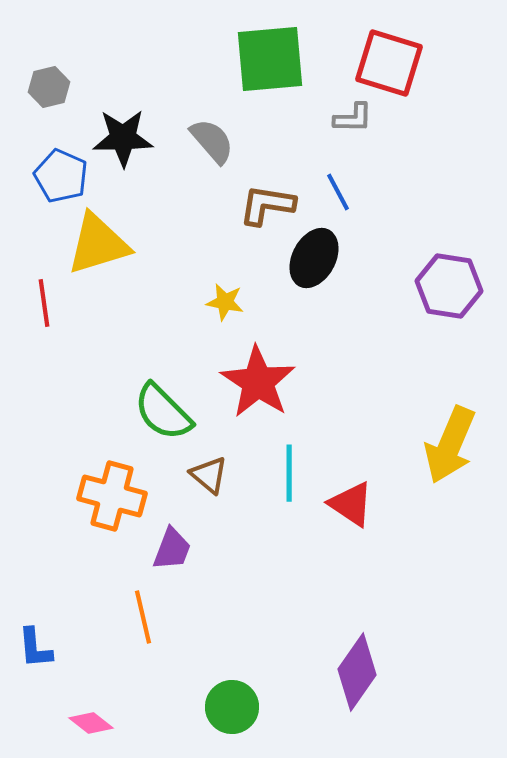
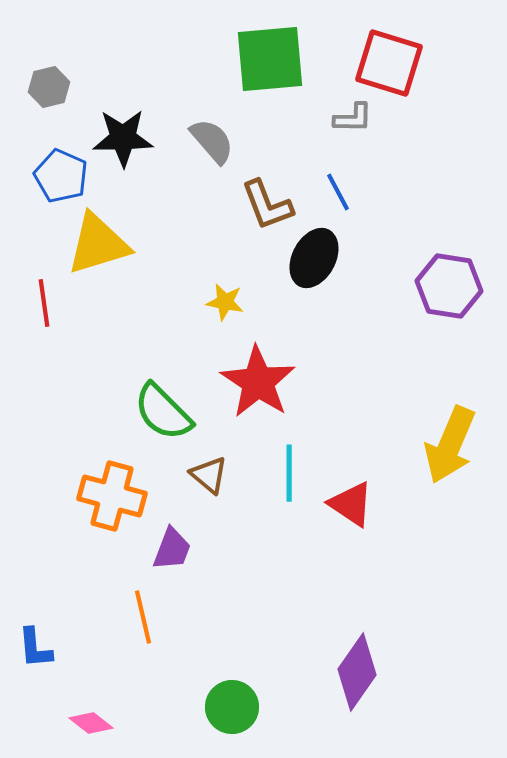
brown L-shape: rotated 120 degrees counterclockwise
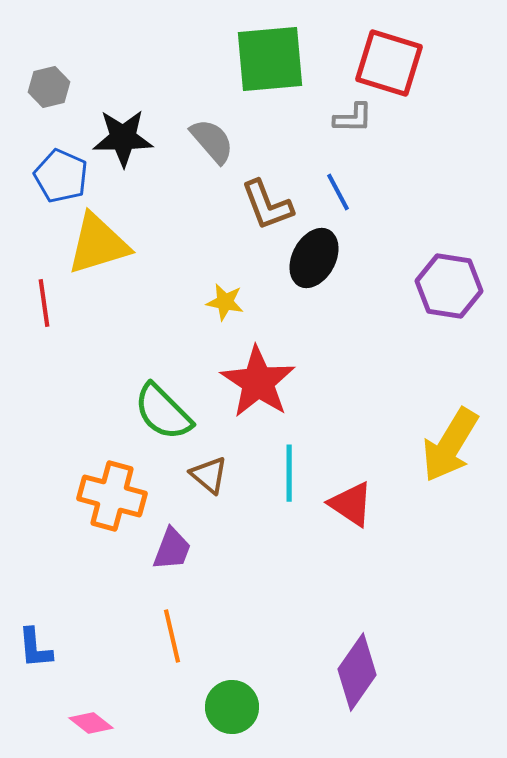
yellow arrow: rotated 8 degrees clockwise
orange line: moved 29 px right, 19 px down
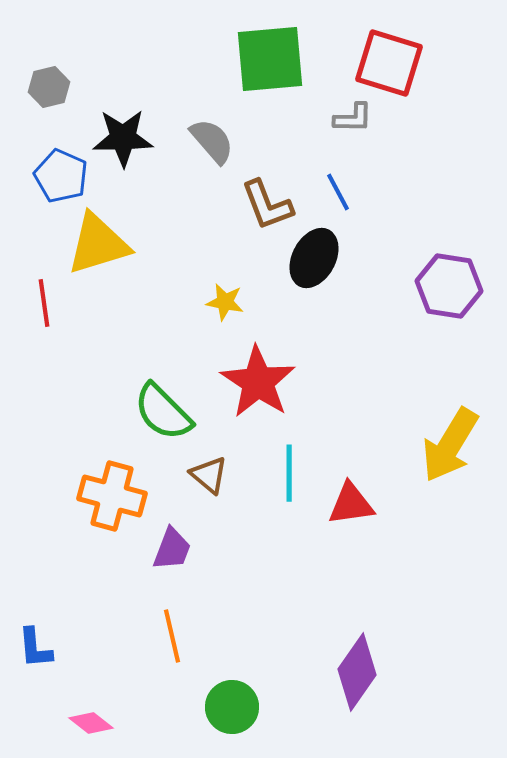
red triangle: rotated 42 degrees counterclockwise
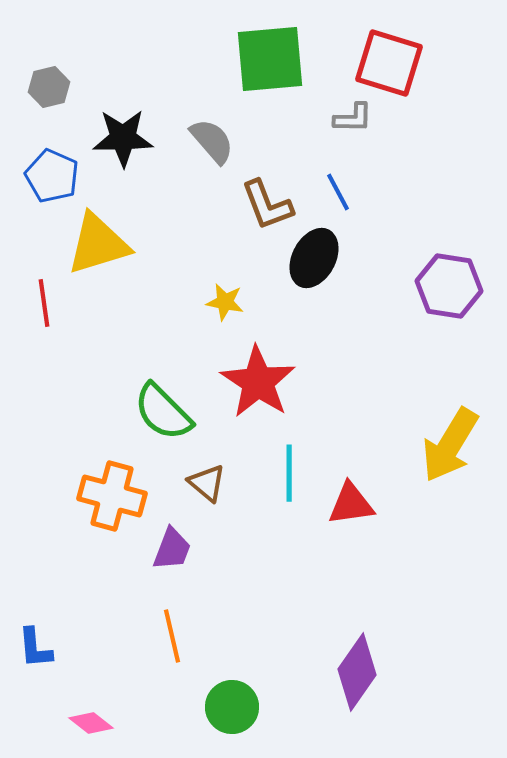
blue pentagon: moved 9 px left
brown triangle: moved 2 px left, 8 px down
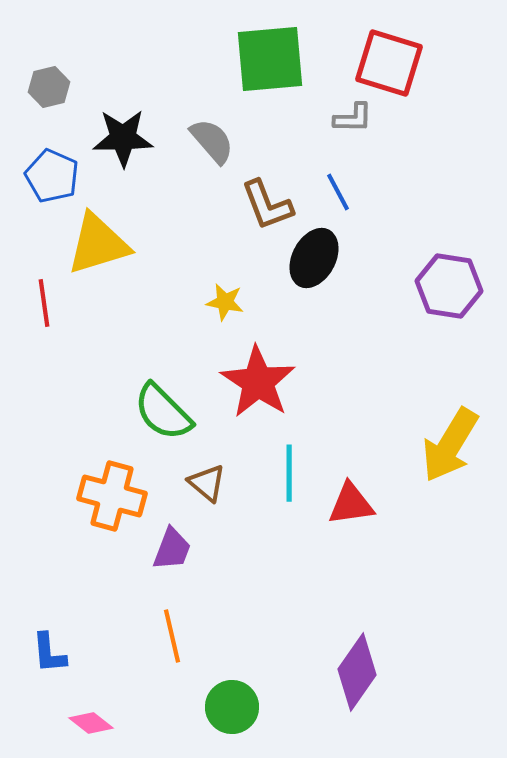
blue L-shape: moved 14 px right, 5 px down
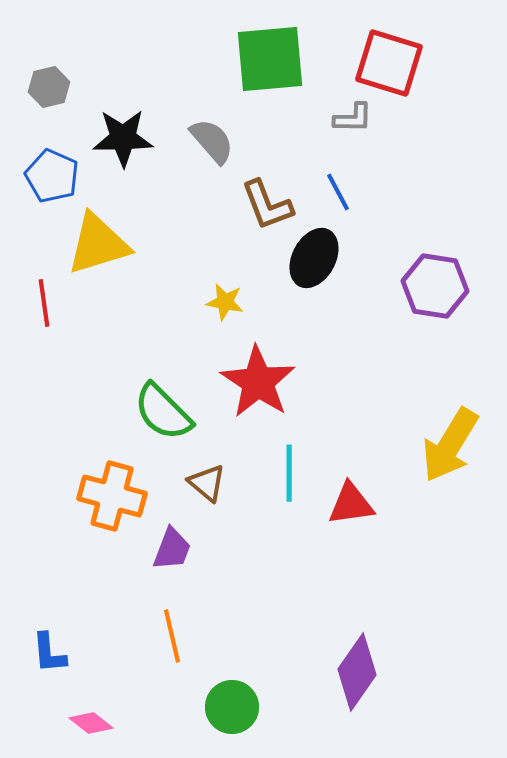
purple hexagon: moved 14 px left
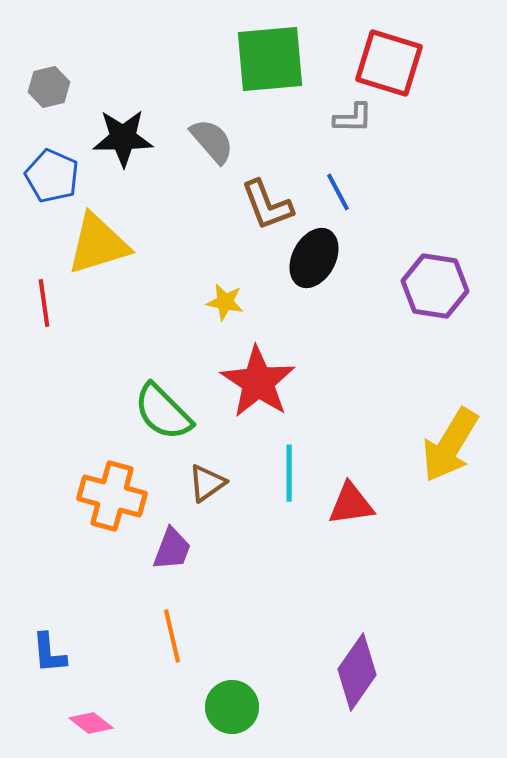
brown triangle: rotated 45 degrees clockwise
